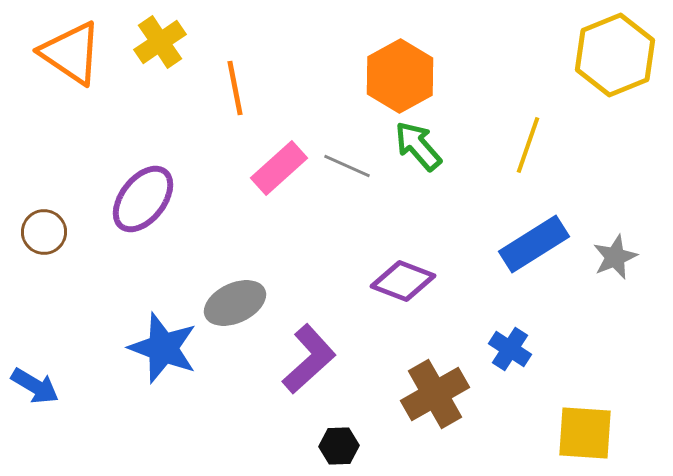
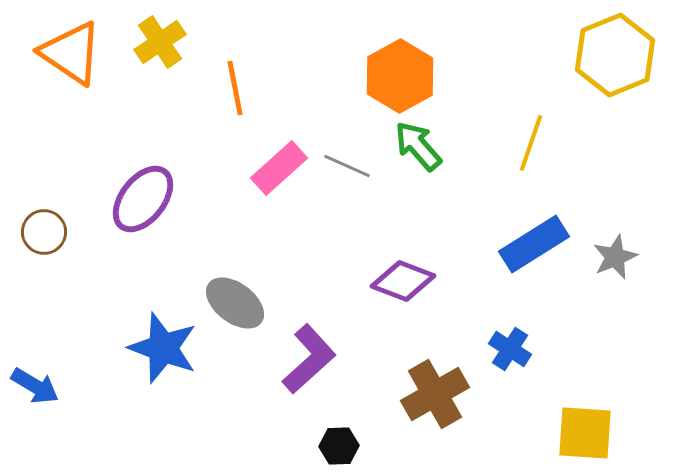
yellow line: moved 3 px right, 2 px up
gray ellipse: rotated 62 degrees clockwise
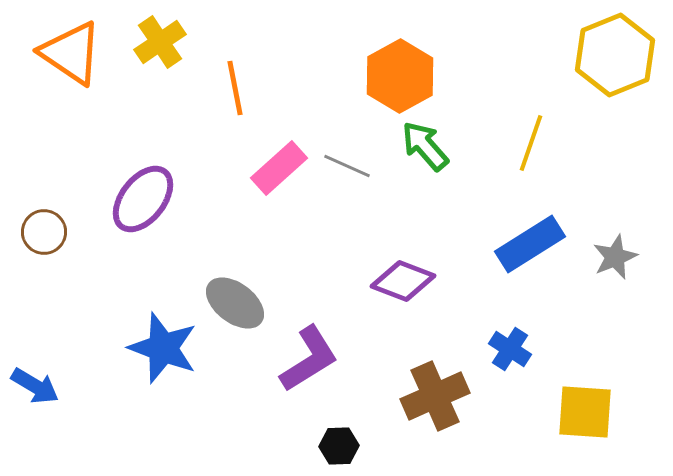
green arrow: moved 7 px right
blue rectangle: moved 4 px left
purple L-shape: rotated 10 degrees clockwise
brown cross: moved 2 px down; rotated 6 degrees clockwise
yellow square: moved 21 px up
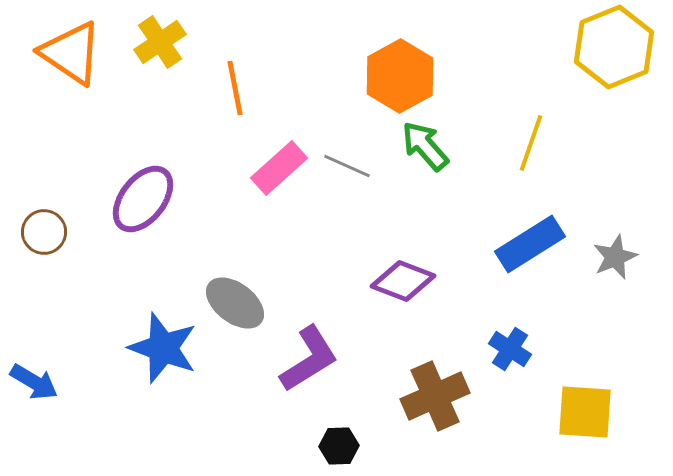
yellow hexagon: moved 1 px left, 8 px up
blue arrow: moved 1 px left, 4 px up
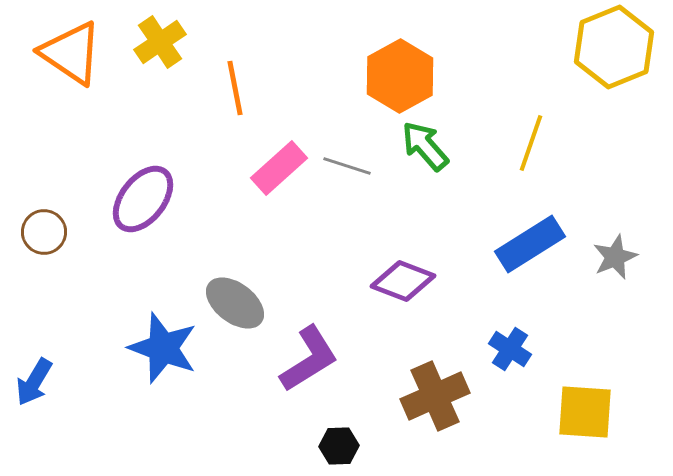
gray line: rotated 6 degrees counterclockwise
blue arrow: rotated 90 degrees clockwise
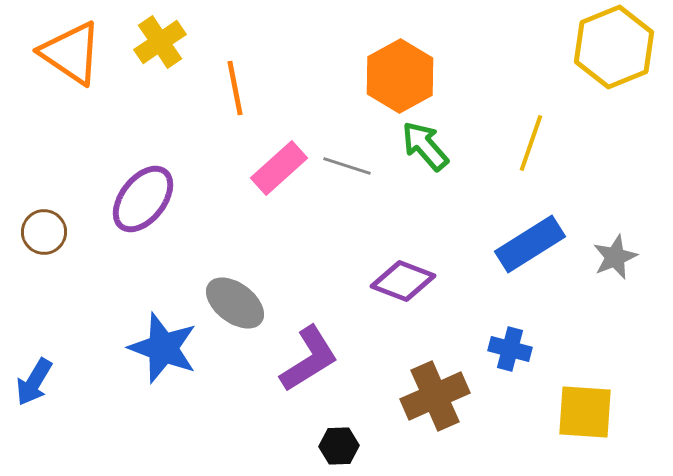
blue cross: rotated 18 degrees counterclockwise
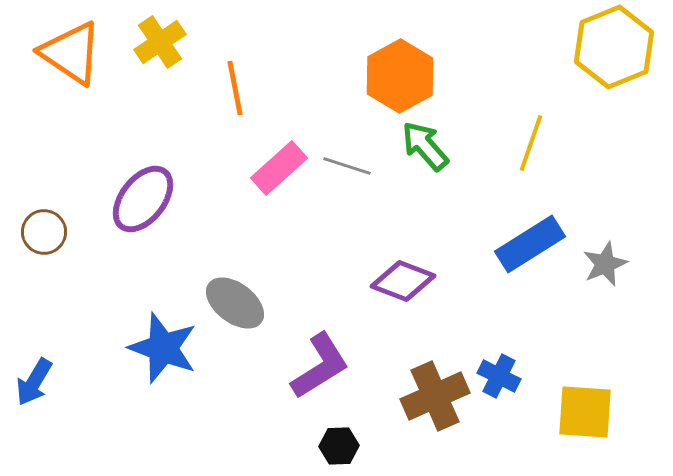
gray star: moved 10 px left, 7 px down
blue cross: moved 11 px left, 27 px down; rotated 12 degrees clockwise
purple L-shape: moved 11 px right, 7 px down
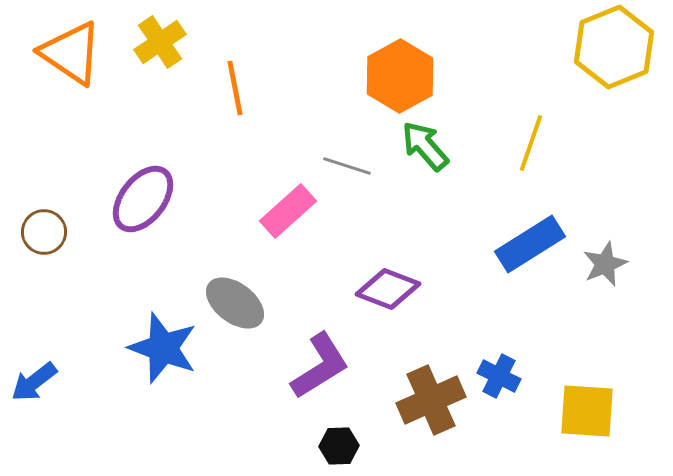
pink rectangle: moved 9 px right, 43 px down
purple diamond: moved 15 px left, 8 px down
blue arrow: rotated 21 degrees clockwise
brown cross: moved 4 px left, 4 px down
yellow square: moved 2 px right, 1 px up
